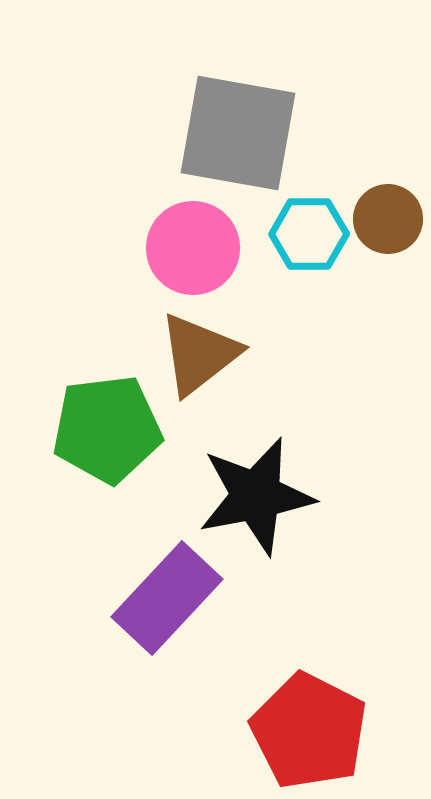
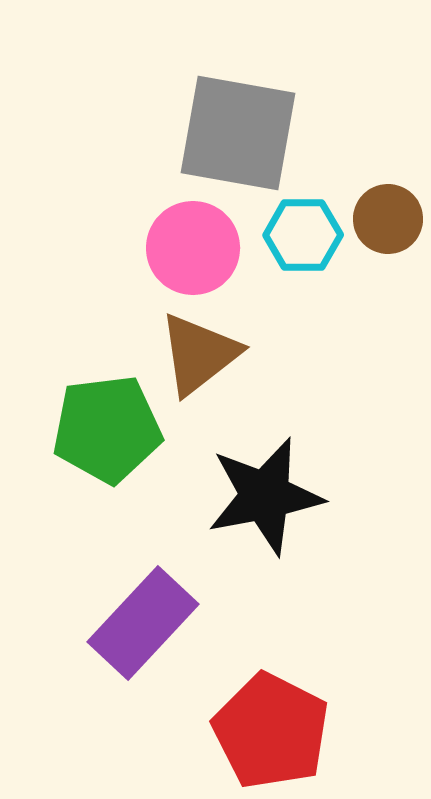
cyan hexagon: moved 6 px left, 1 px down
black star: moved 9 px right
purple rectangle: moved 24 px left, 25 px down
red pentagon: moved 38 px left
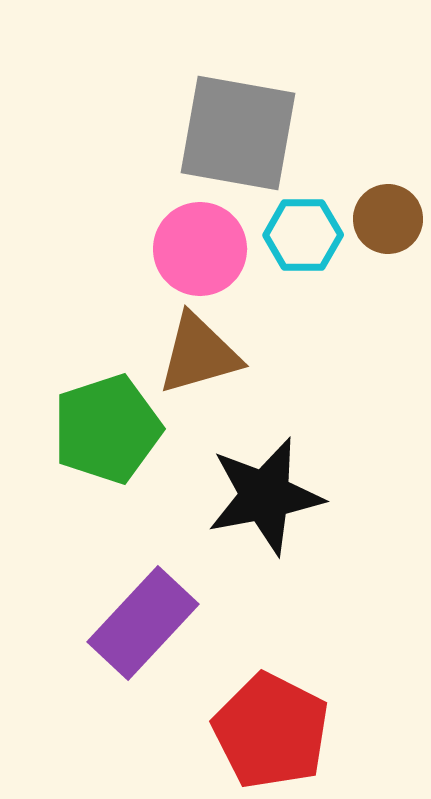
pink circle: moved 7 px right, 1 px down
brown triangle: rotated 22 degrees clockwise
green pentagon: rotated 11 degrees counterclockwise
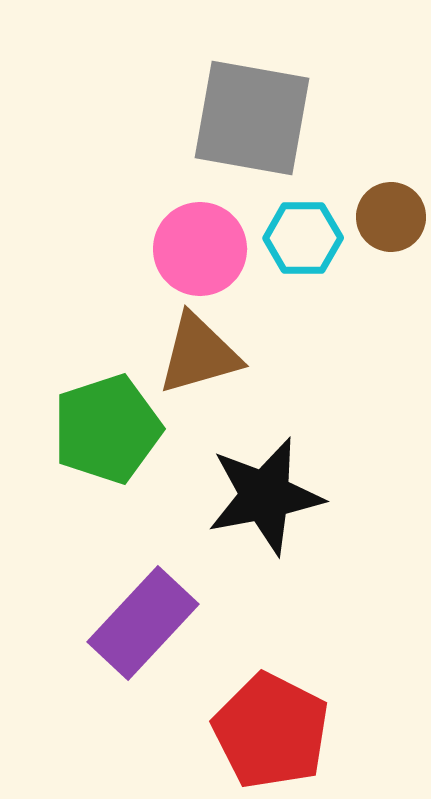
gray square: moved 14 px right, 15 px up
brown circle: moved 3 px right, 2 px up
cyan hexagon: moved 3 px down
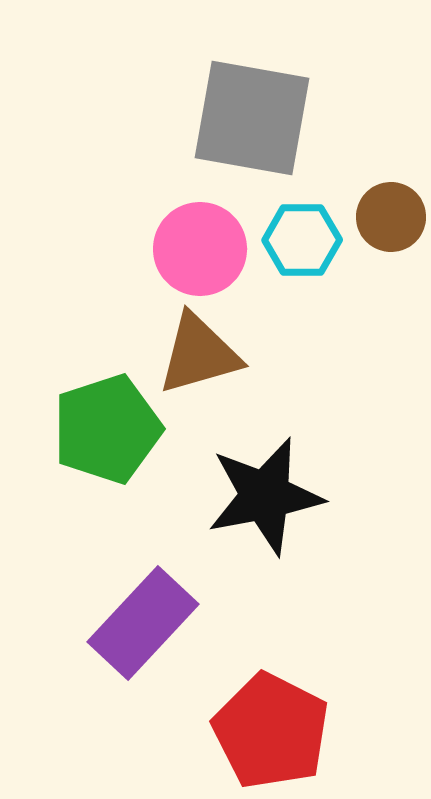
cyan hexagon: moved 1 px left, 2 px down
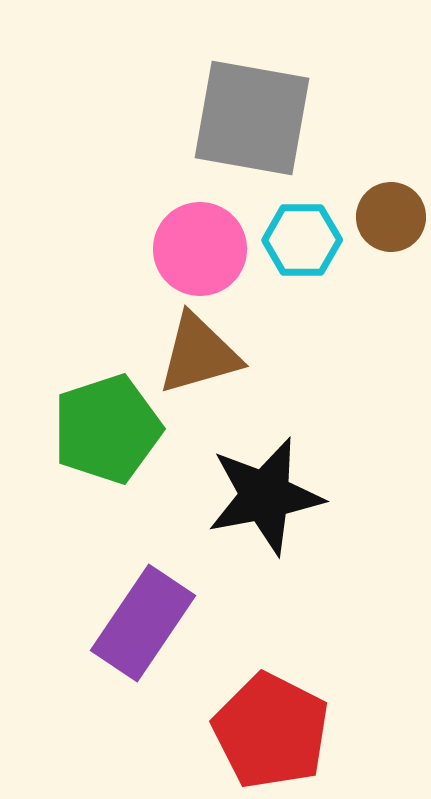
purple rectangle: rotated 9 degrees counterclockwise
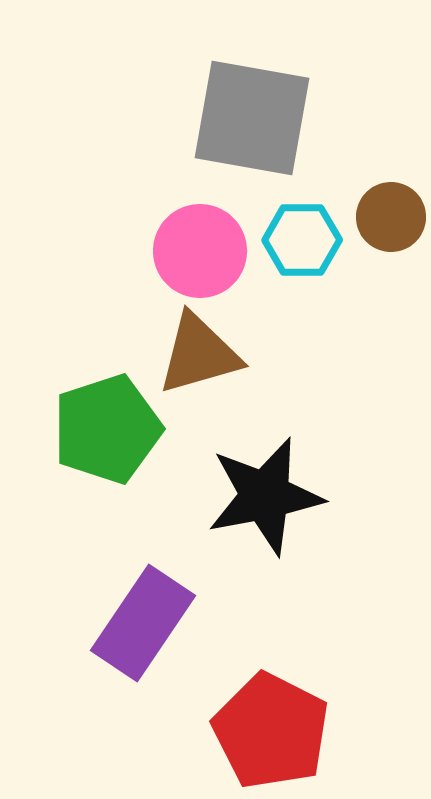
pink circle: moved 2 px down
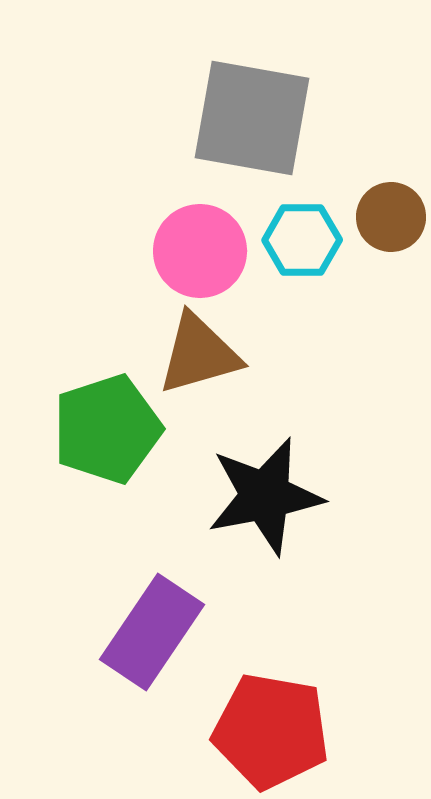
purple rectangle: moved 9 px right, 9 px down
red pentagon: rotated 17 degrees counterclockwise
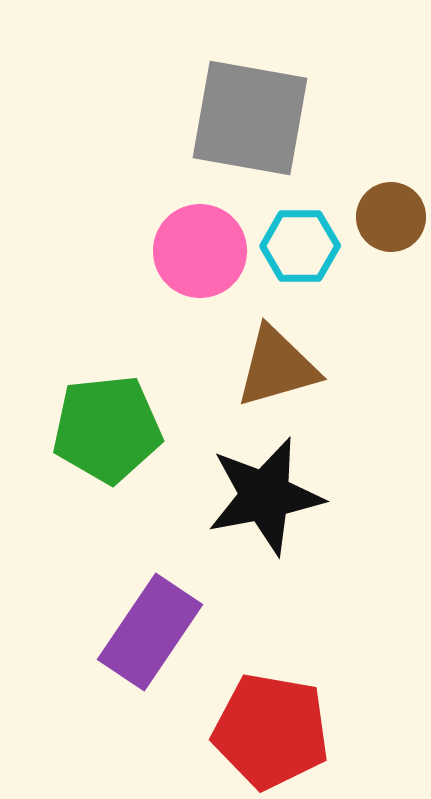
gray square: moved 2 px left
cyan hexagon: moved 2 px left, 6 px down
brown triangle: moved 78 px right, 13 px down
green pentagon: rotated 12 degrees clockwise
purple rectangle: moved 2 px left
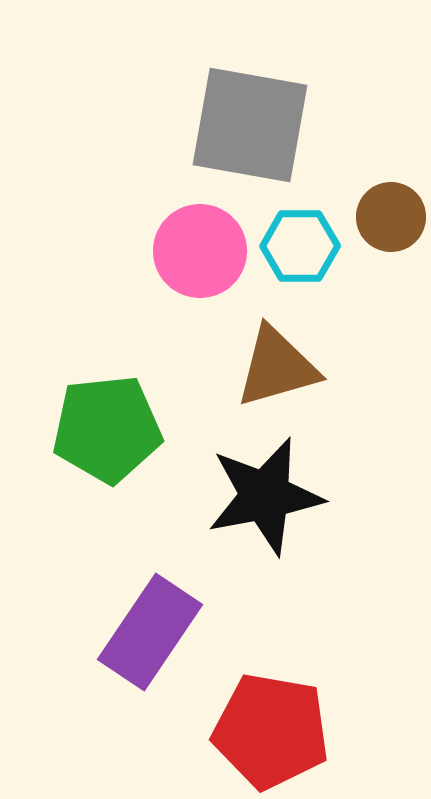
gray square: moved 7 px down
